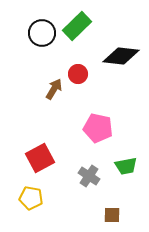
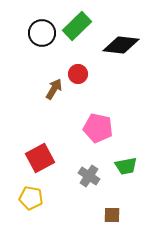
black diamond: moved 11 px up
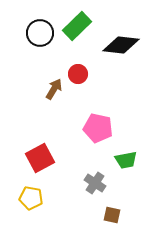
black circle: moved 2 px left
green trapezoid: moved 6 px up
gray cross: moved 6 px right, 7 px down
brown square: rotated 12 degrees clockwise
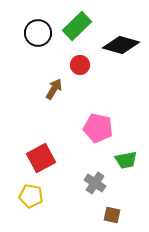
black circle: moved 2 px left
black diamond: rotated 9 degrees clockwise
red circle: moved 2 px right, 9 px up
red square: moved 1 px right
yellow pentagon: moved 2 px up
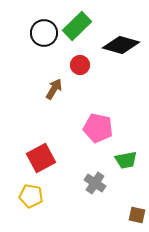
black circle: moved 6 px right
brown square: moved 25 px right
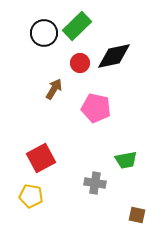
black diamond: moved 7 px left, 11 px down; rotated 27 degrees counterclockwise
red circle: moved 2 px up
pink pentagon: moved 2 px left, 20 px up
gray cross: rotated 25 degrees counterclockwise
